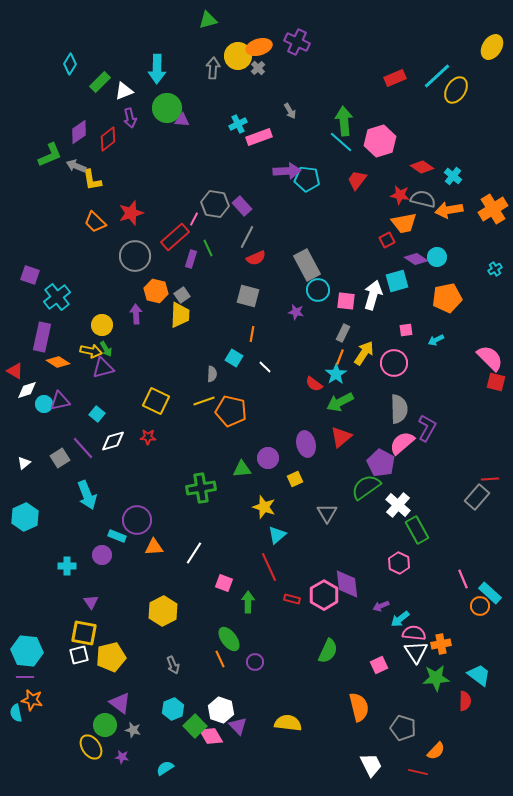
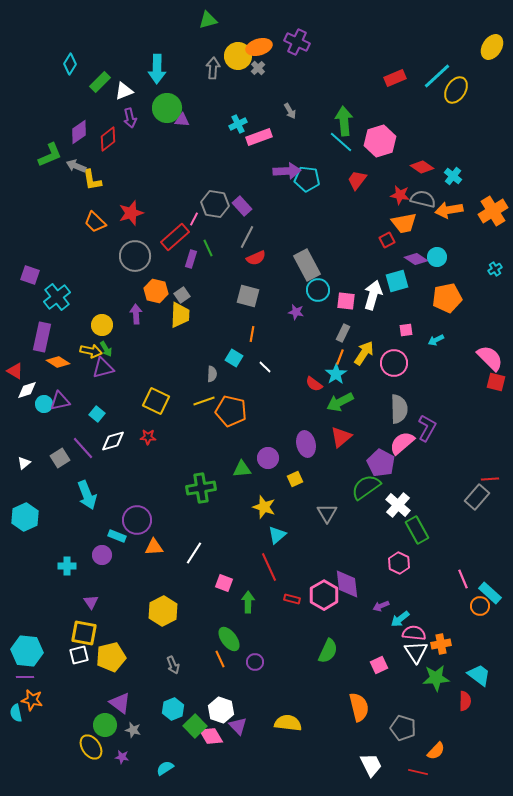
orange cross at (493, 209): moved 2 px down
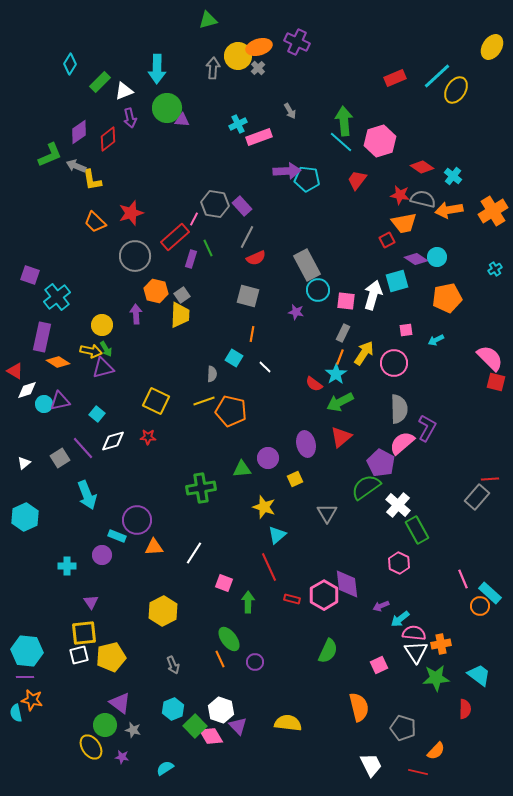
yellow square at (84, 633): rotated 16 degrees counterclockwise
red semicircle at (465, 701): moved 8 px down
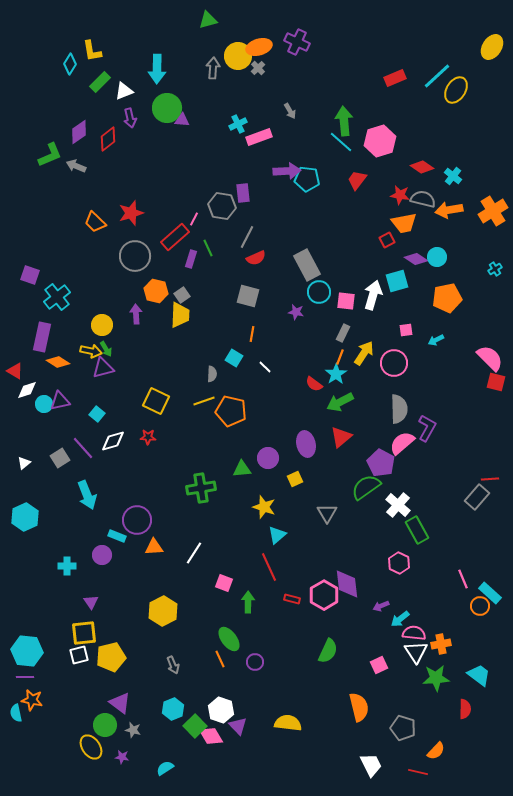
yellow L-shape at (92, 180): moved 129 px up
gray hexagon at (215, 204): moved 7 px right, 2 px down
purple rectangle at (242, 206): moved 1 px right, 13 px up; rotated 36 degrees clockwise
cyan circle at (318, 290): moved 1 px right, 2 px down
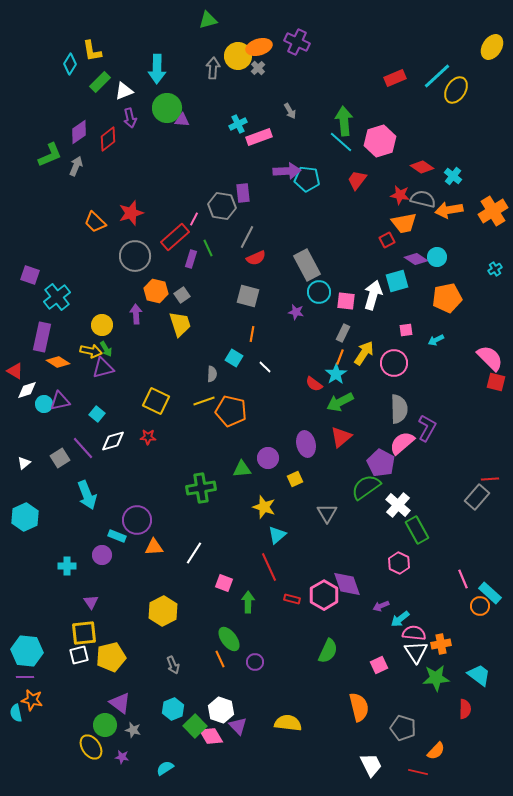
gray arrow at (76, 166): rotated 90 degrees clockwise
yellow trapezoid at (180, 315): moved 9 px down; rotated 20 degrees counterclockwise
purple diamond at (347, 584): rotated 12 degrees counterclockwise
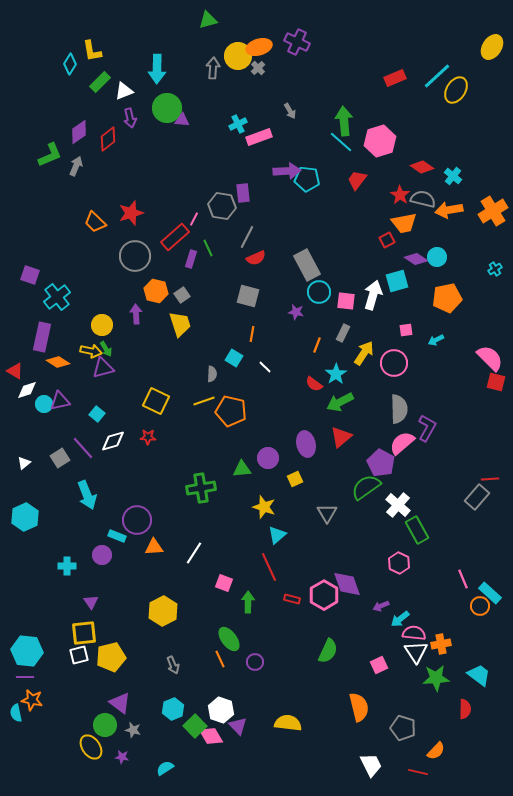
red star at (400, 195): rotated 24 degrees clockwise
orange line at (340, 357): moved 23 px left, 12 px up
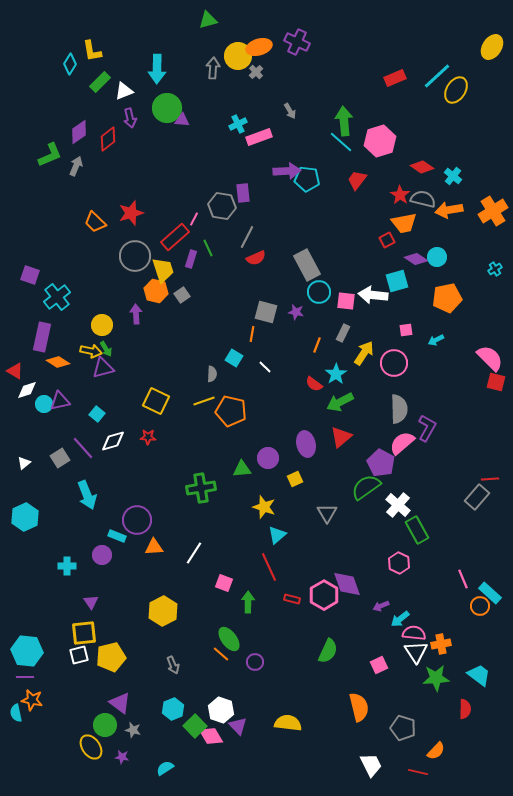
gray cross at (258, 68): moved 2 px left, 4 px down
white arrow at (373, 295): rotated 100 degrees counterclockwise
gray square at (248, 296): moved 18 px right, 16 px down
yellow trapezoid at (180, 324): moved 17 px left, 54 px up
orange line at (220, 659): moved 1 px right, 5 px up; rotated 24 degrees counterclockwise
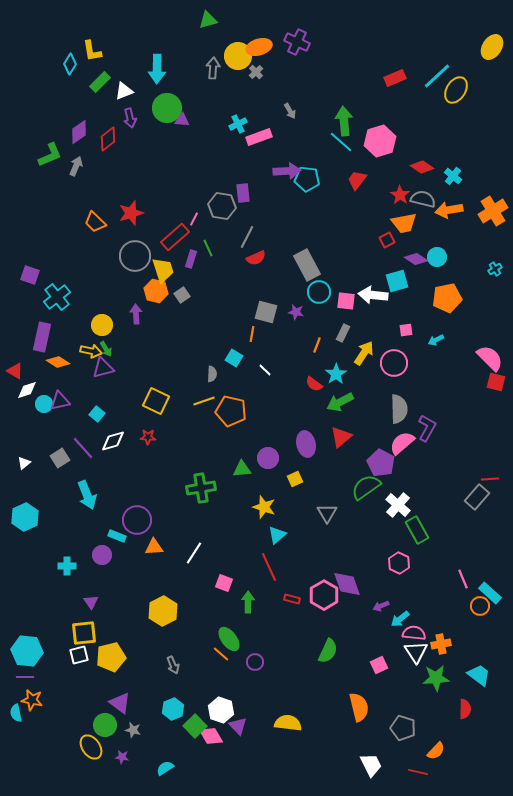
white line at (265, 367): moved 3 px down
